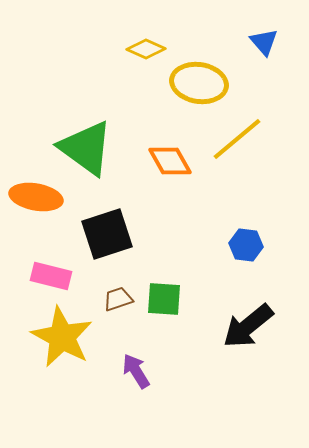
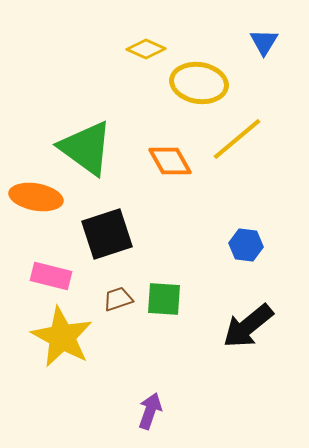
blue triangle: rotated 12 degrees clockwise
purple arrow: moved 14 px right, 40 px down; rotated 51 degrees clockwise
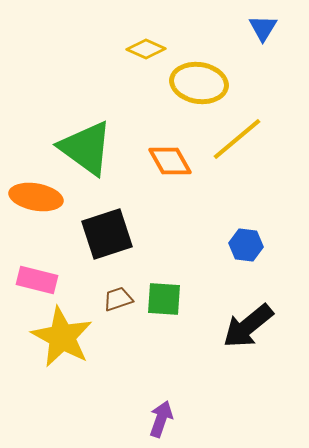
blue triangle: moved 1 px left, 14 px up
pink rectangle: moved 14 px left, 4 px down
purple arrow: moved 11 px right, 8 px down
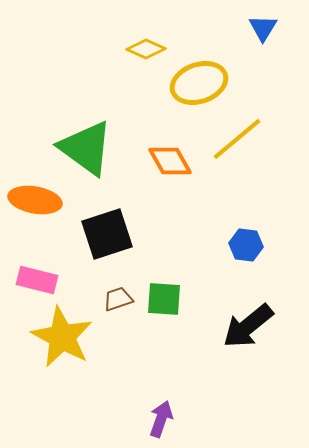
yellow ellipse: rotated 28 degrees counterclockwise
orange ellipse: moved 1 px left, 3 px down
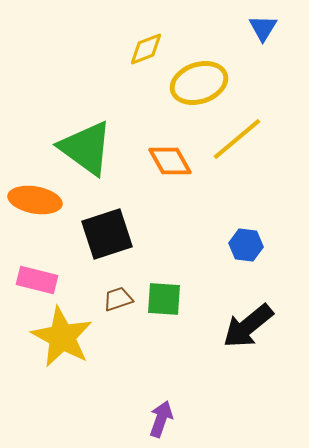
yellow diamond: rotated 45 degrees counterclockwise
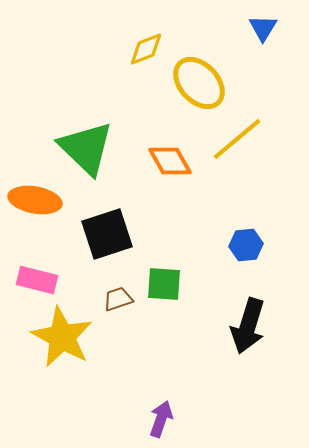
yellow ellipse: rotated 66 degrees clockwise
green triangle: rotated 8 degrees clockwise
blue hexagon: rotated 12 degrees counterclockwise
green square: moved 15 px up
black arrow: rotated 34 degrees counterclockwise
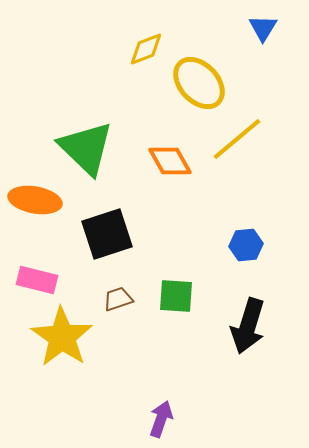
green square: moved 12 px right, 12 px down
yellow star: rotated 6 degrees clockwise
